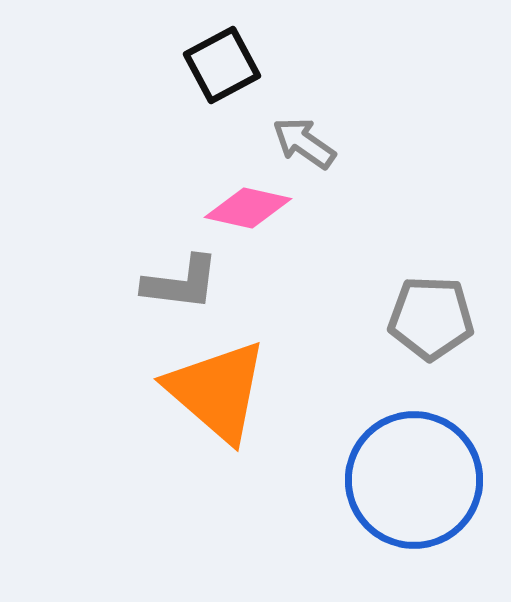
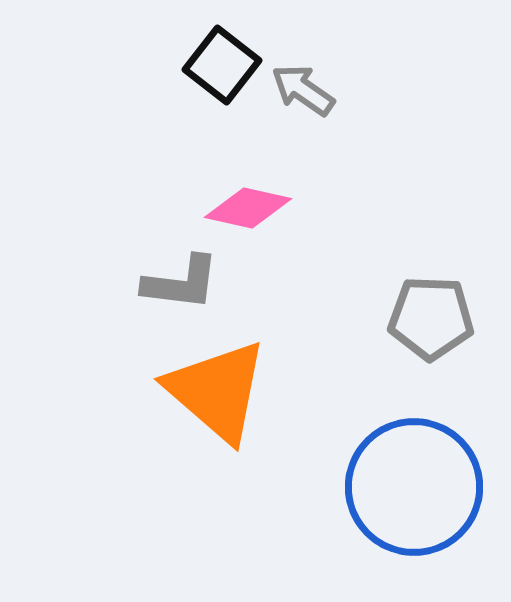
black square: rotated 24 degrees counterclockwise
gray arrow: moved 1 px left, 53 px up
blue circle: moved 7 px down
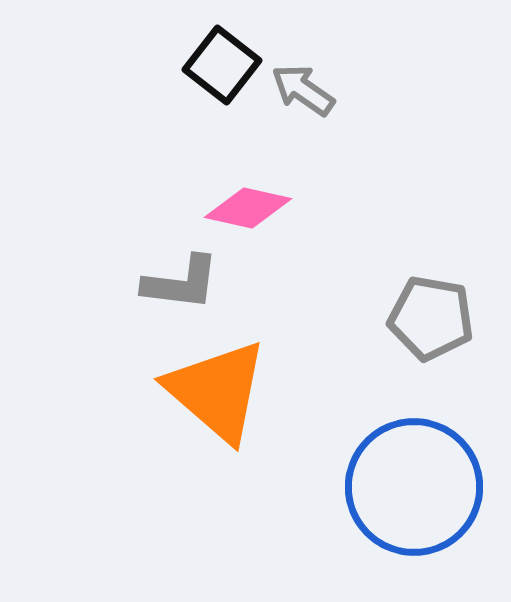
gray pentagon: rotated 8 degrees clockwise
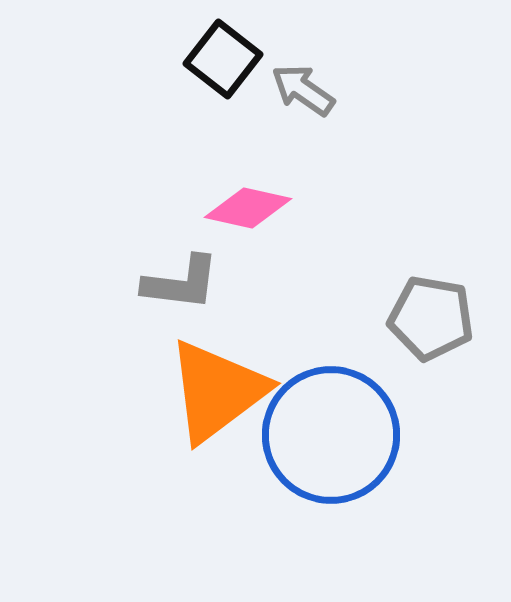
black square: moved 1 px right, 6 px up
orange triangle: rotated 42 degrees clockwise
blue circle: moved 83 px left, 52 px up
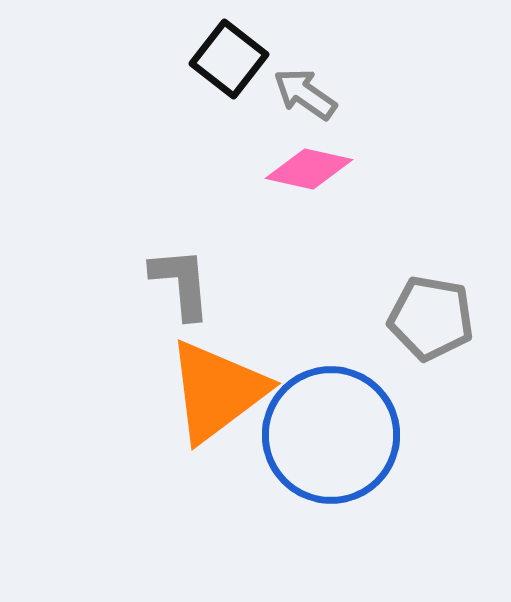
black square: moved 6 px right
gray arrow: moved 2 px right, 4 px down
pink diamond: moved 61 px right, 39 px up
gray L-shape: rotated 102 degrees counterclockwise
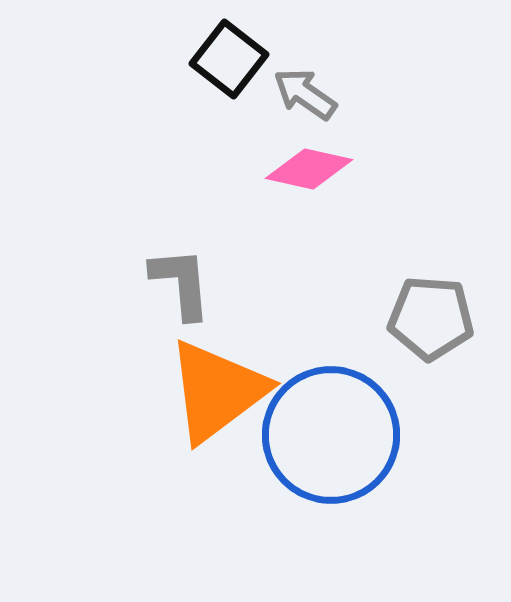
gray pentagon: rotated 6 degrees counterclockwise
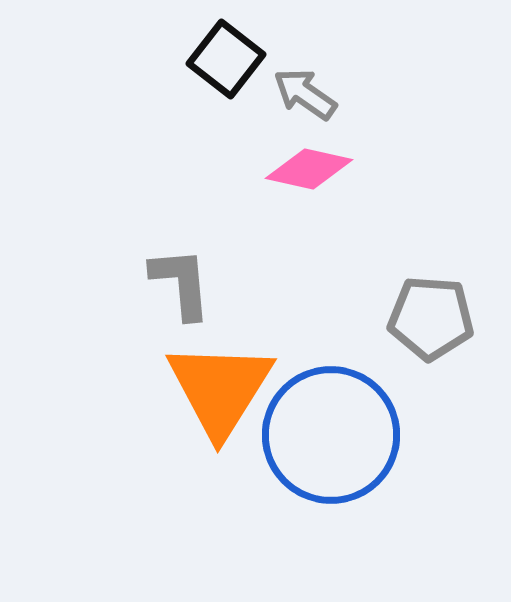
black square: moved 3 px left
orange triangle: moved 3 px right, 2 px up; rotated 21 degrees counterclockwise
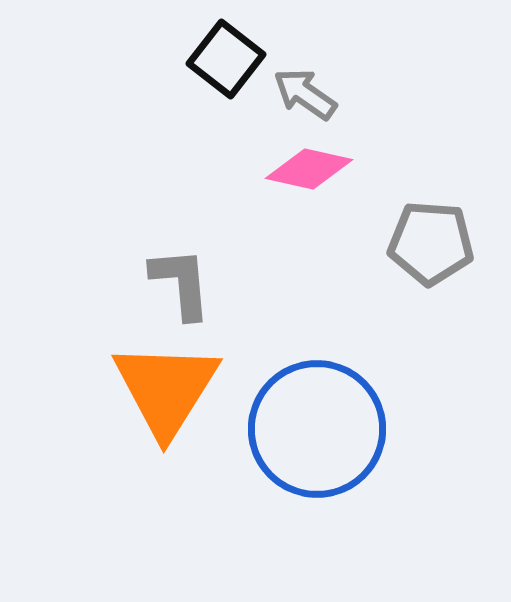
gray pentagon: moved 75 px up
orange triangle: moved 54 px left
blue circle: moved 14 px left, 6 px up
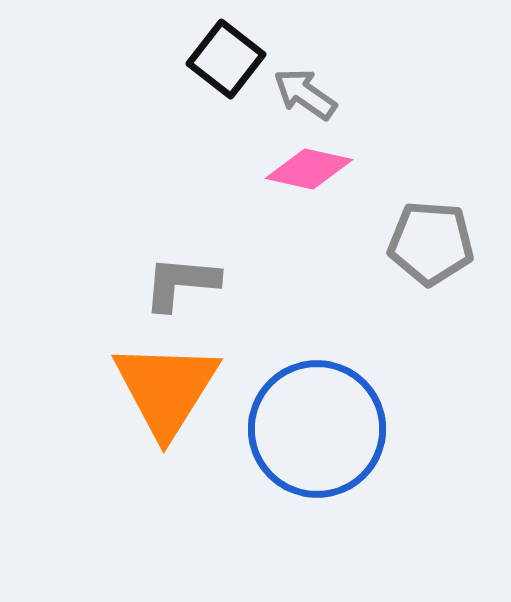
gray L-shape: rotated 80 degrees counterclockwise
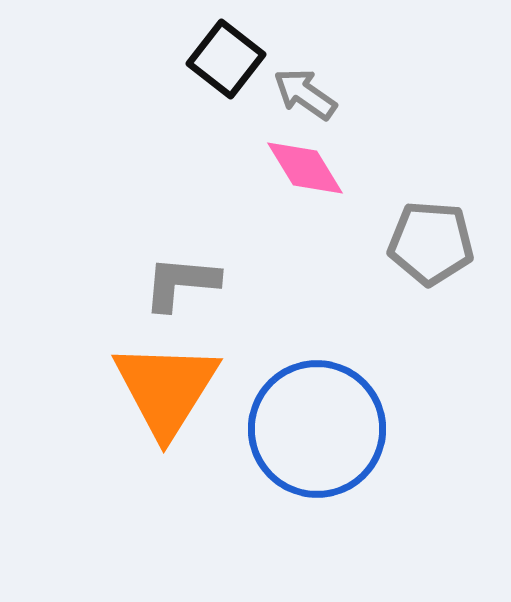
pink diamond: moved 4 px left, 1 px up; rotated 46 degrees clockwise
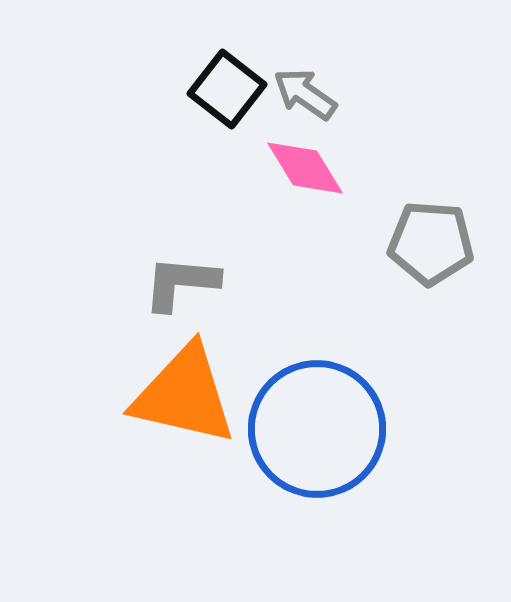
black square: moved 1 px right, 30 px down
orange triangle: moved 18 px right, 6 px down; rotated 49 degrees counterclockwise
